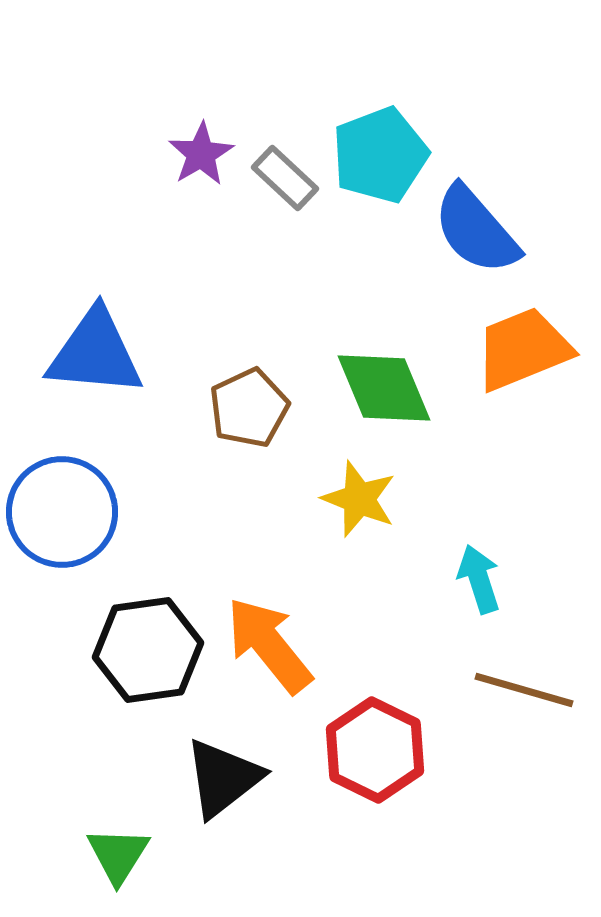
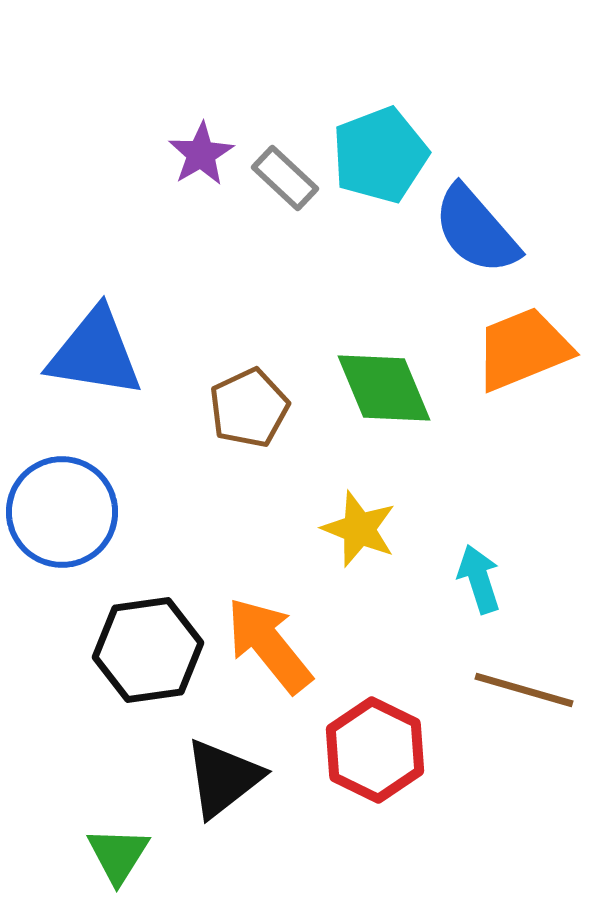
blue triangle: rotated 4 degrees clockwise
yellow star: moved 30 px down
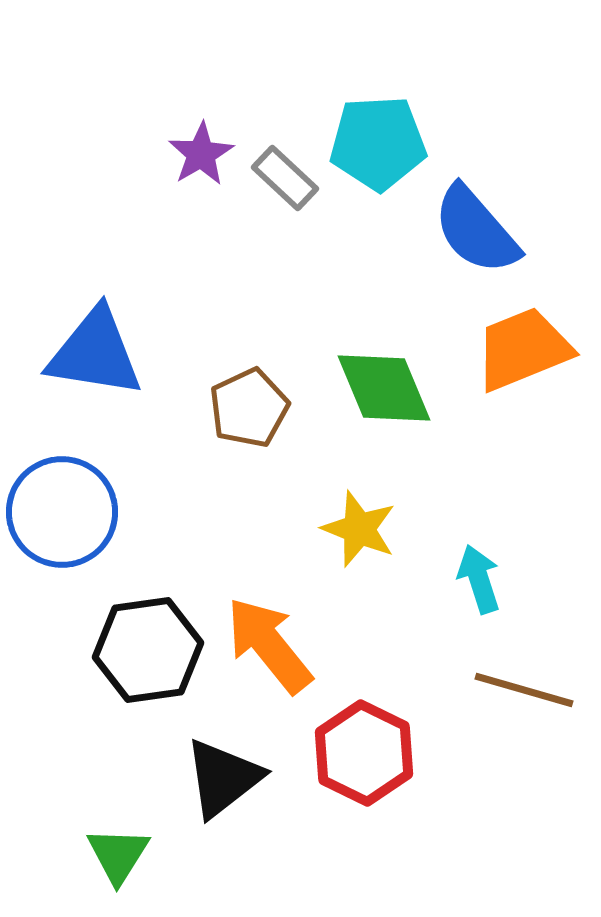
cyan pentagon: moved 2 px left, 12 px up; rotated 18 degrees clockwise
red hexagon: moved 11 px left, 3 px down
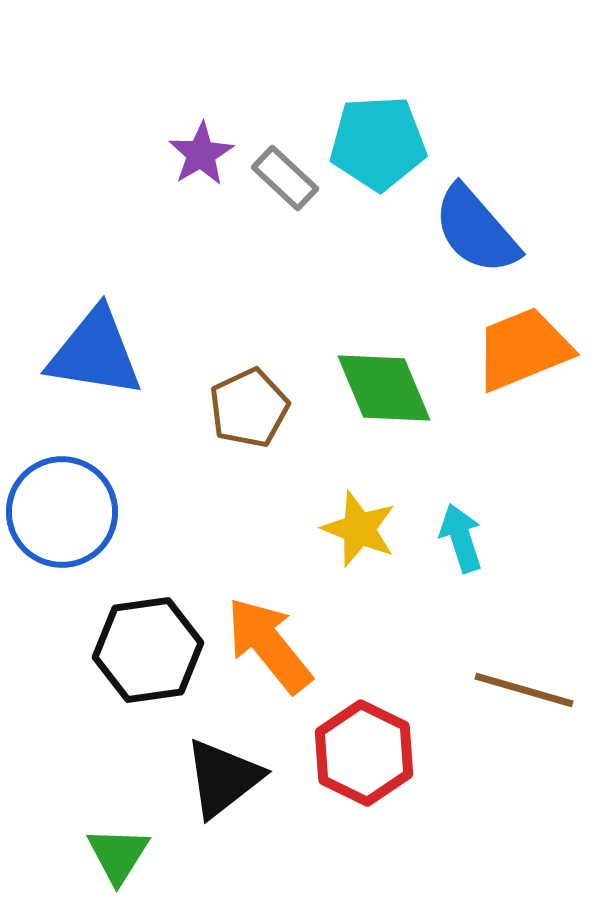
cyan arrow: moved 18 px left, 41 px up
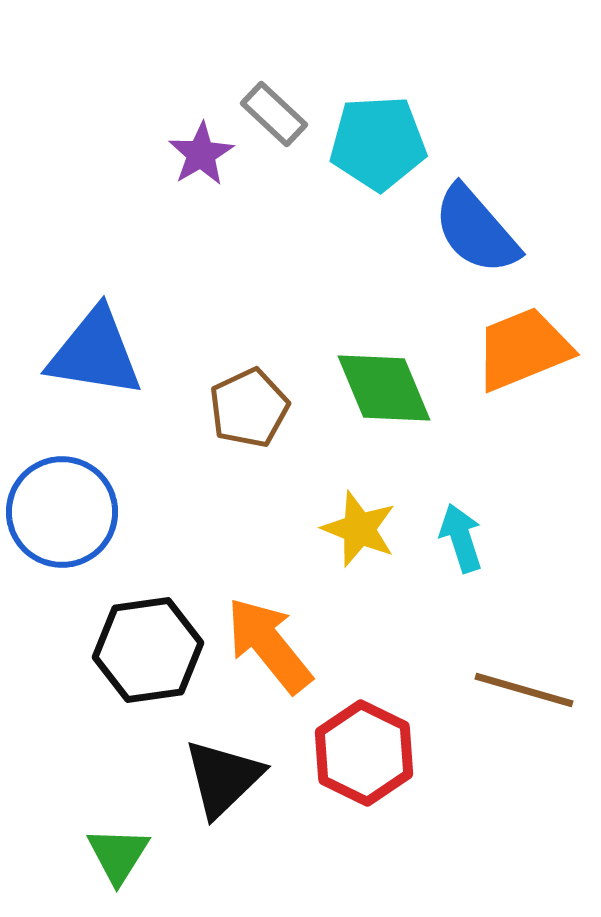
gray rectangle: moved 11 px left, 64 px up
black triangle: rotated 6 degrees counterclockwise
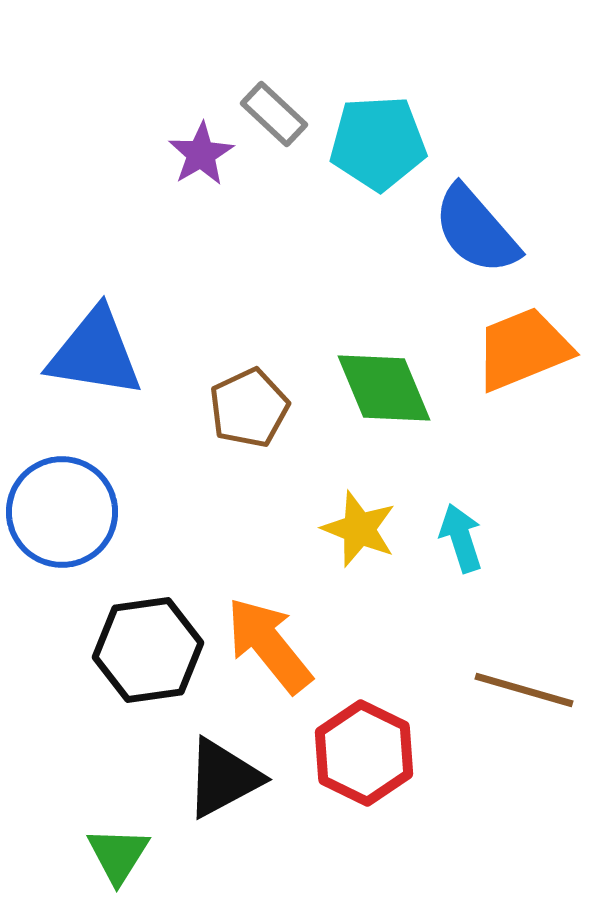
black triangle: rotated 16 degrees clockwise
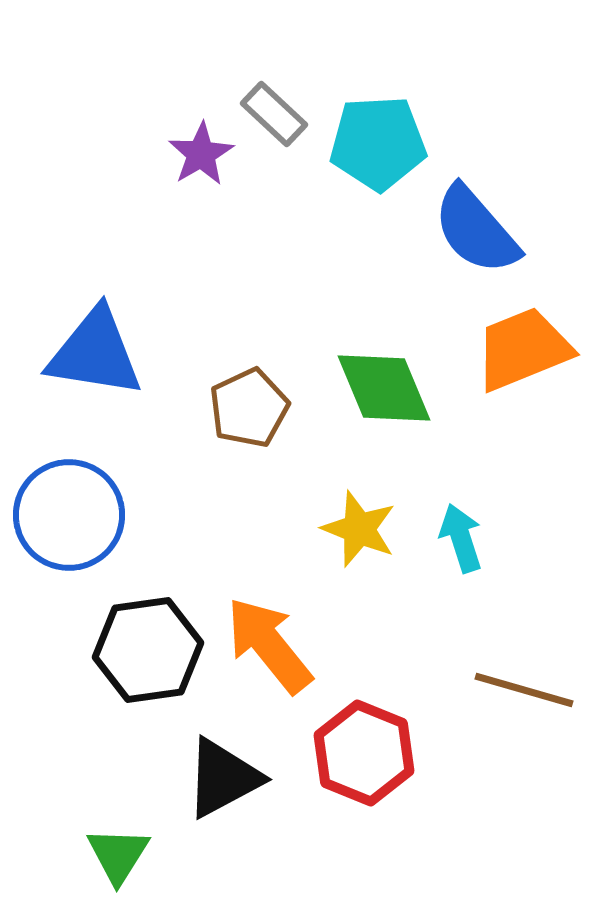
blue circle: moved 7 px right, 3 px down
red hexagon: rotated 4 degrees counterclockwise
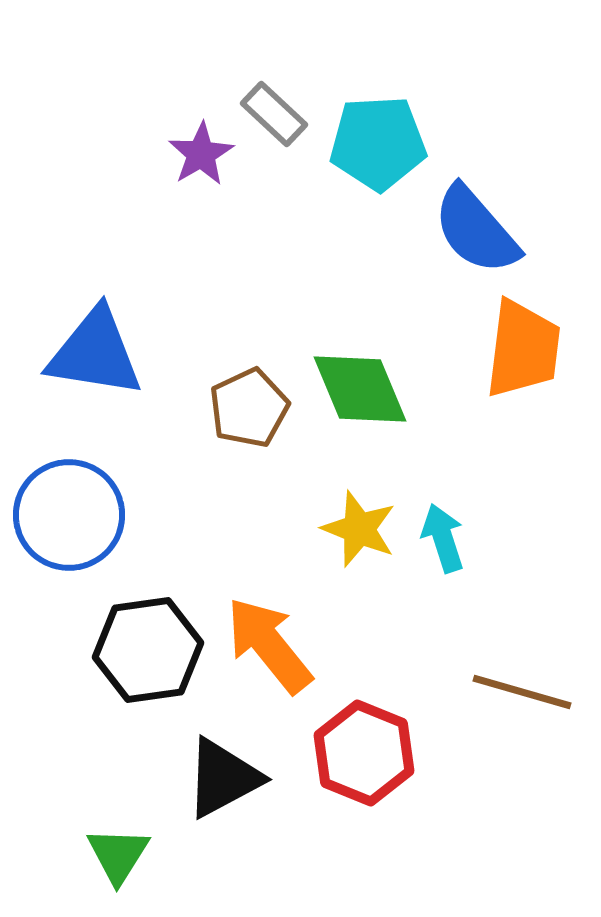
orange trapezoid: rotated 119 degrees clockwise
green diamond: moved 24 px left, 1 px down
cyan arrow: moved 18 px left
brown line: moved 2 px left, 2 px down
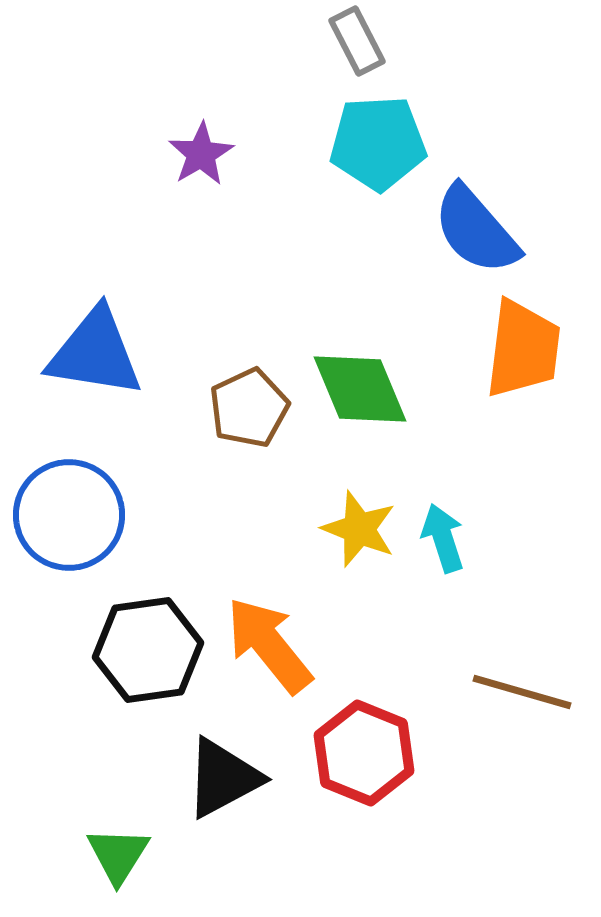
gray rectangle: moved 83 px right, 73 px up; rotated 20 degrees clockwise
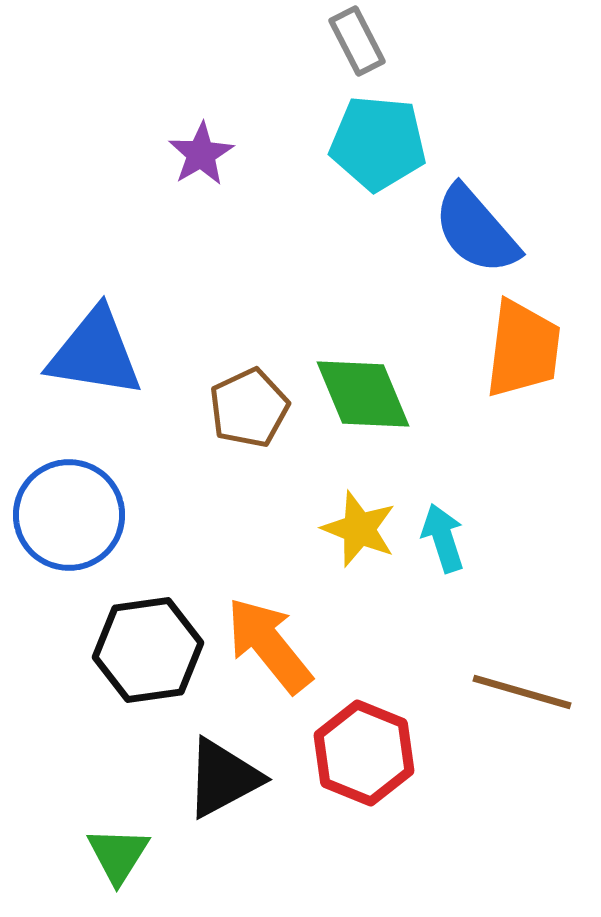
cyan pentagon: rotated 8 degrees clockwise
green diamond: moved 3 px right, 5 px down
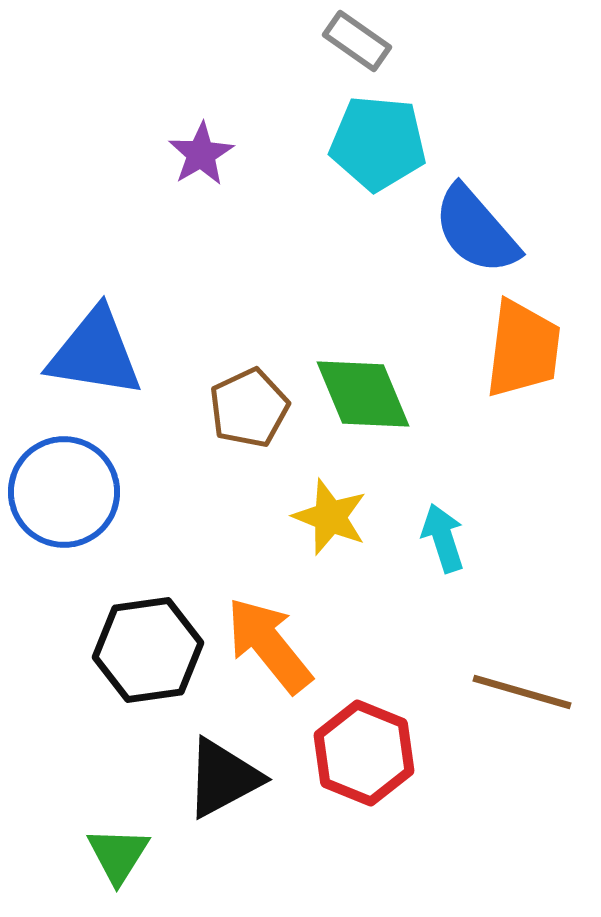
gray rectangle: rotated 28 degrees counterclockwise
blue circle: moved 5 px left, 23 px up
yellow star: moved 29 px left, 12 px up
